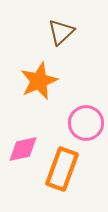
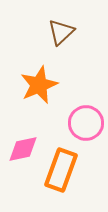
orange star: moved 4 px down
orange rectangle: moved 1 px left, 1 px down
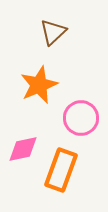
brown triangle: moved 8 px left
pink circle: moved 5 px left, 5 px up
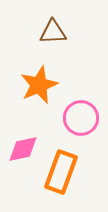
brown triangle: rotated 40 degrees clockwise
orange rectangle: moved 2 px down
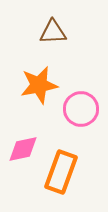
orange star: rotated 12 degrees clockwise
pink circle: moved 9 px up
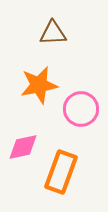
brown triangle: moved 1 px down
pink diamond: moved 2 px up
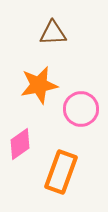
pink diamond: moved 3 px left, 3 px up; rotated 24 degrees counterclockwise
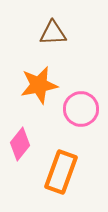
pink diamond: rotated 16 degrees counterclockwise
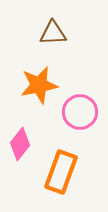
pink circle: moved 1 px left, 3 px down
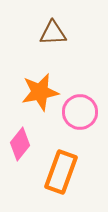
orange star: moved 1 px right, 7 px down
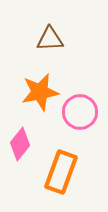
brown triangle: moved 3 px left, 6 px down
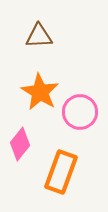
brown triangle: moved 11 px left, 3 px up
orange star: rotated 30 degrees counterclockwise
